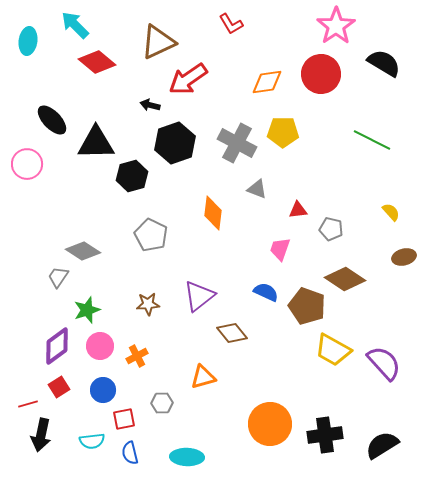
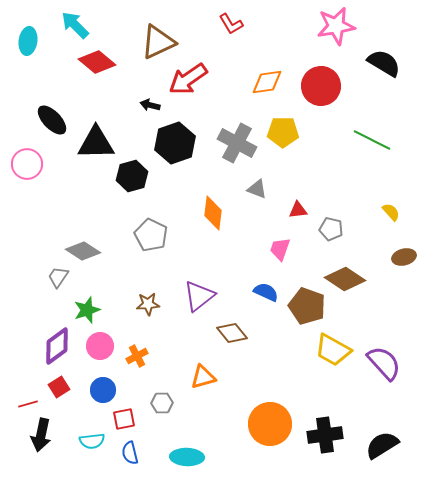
pink star at (336, 26): rotated 24 degrees clockwise
red circle at (321, 74): moved 12 px down
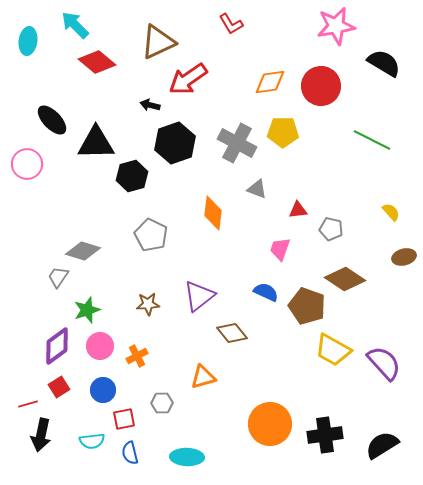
orange diamond at (267, 82): moved 3 px right
gray diamond at (83, 251): rotated 16 degrees counterclockwise
